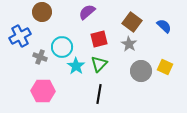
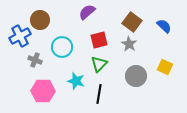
brown circle: moved 2 px left, 8 px down
red square: moved 1 px down
gray cross: moved 5 px left, 3 px down
cyan star: moved 15 px down; rotated 18 degrees counterclockwise
gray circle: moved 5 px left, 5 px down
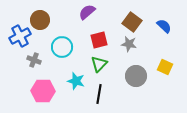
gray star: rotated 21 degrees counterclockwise
gray cross: moved 1 px left
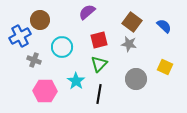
gray circle: moved 3 px down
cyan star: rotated 18 degrees clockwise
pink hexagon: moved 2 px right
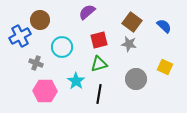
gray cross: moved 2 px right, 3 px down
green triangle: rotated 30 degrees clockwise
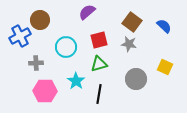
cyan circle: moved 4 px right
gray cross: rotated 24 degrees counterclockwise
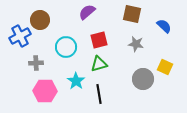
brown square: moved 8 px up; rotated 24 degrees counterclockwise
gray star: moved 7 px right
gray circle: moved 7 px right
black line: rotated 18 degrees counterclockwise
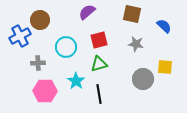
gray cross: moved 2 px right
yellow square: rotated 21 degrees counterclockwise
